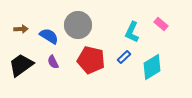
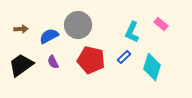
blue semicircle: rotated 60 degrees counterclockwise
cyan diamond: rotated 40 degrees counterclockwise
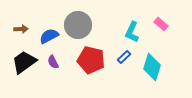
black trapezoid: moved 3 px right, 3 px up
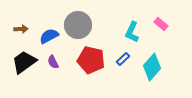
blue rectangle: moved 1 px left, 2 px down
cyan diamond: rotated 24 degrees clockwise
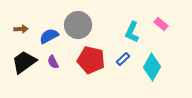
cyan diamond: rotated 12 degrees counterclockwise
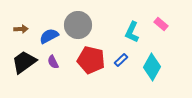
blue rectangle: moved 2 px left, 1 px down
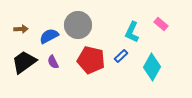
blue rectangle: moved 4 px up
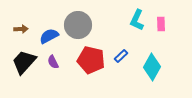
pink rectangle: rotated 48 degrees clockwise
cyan L-shape: moved 5 px right, 12 px up
black trapezoid: rotated 12 degrees counterclockwise
